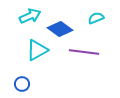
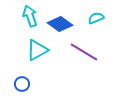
cyan arrow: rotated 85 degrees counterclockwise
blue diamond: moved 5 px up
purple line: rotated 24 degrees clockwise
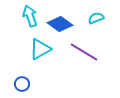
cyan triangle: moved 3 px right, 1 px up
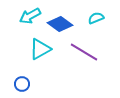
cyan arrow: rotated 100 degrees counterclockwise
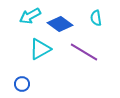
cyan semicircle: rotated 77 degrees counterclockwise
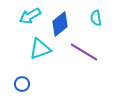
blue diamond: rotated 75 degrees counterclockwise
cyan triangle: rotated 10 degrees clockwise
